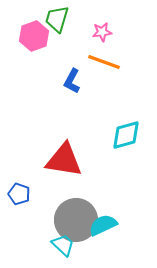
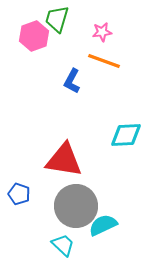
orange line: moved 1 px up
cyan diamond: rotated 12 degrees clockwise
gray circle: moved 14 px up
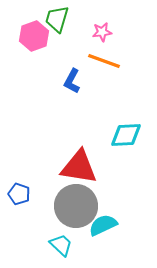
red triangle: moved 15 px right, 7 px down
cyan trapezoid: moved 2 px left
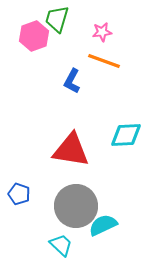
red triangle: moved 8 px left, 17 px up
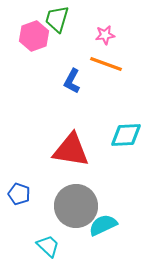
pink star: moved 3 px right, 3 px down
orange line: moved 2 px right, 3 px down
cyan trapezoid: moved 13 px left, 1 px down
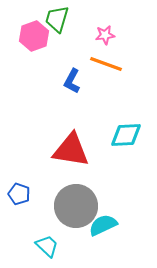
cyan trapezoid: moved 1 px left
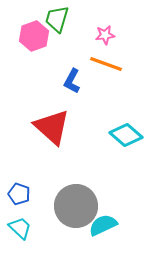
cyan diamond: rotated 44 degrees clockwise
red triangle: moved 19 px left, 23 px up; rotated 33 degrees clockwise
cyan trapezoid: moved 27 px left, 18 px up
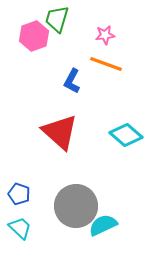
red triangle: moved 8 px right, 5 px down
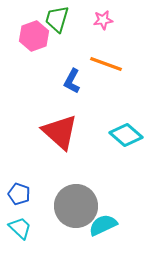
pink star: moved 2 px left, 15 px up
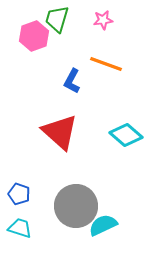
cyan trapezoid: rotated 25 degrees counterclockwise
